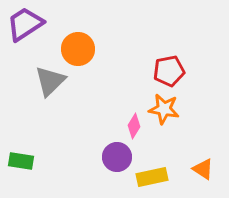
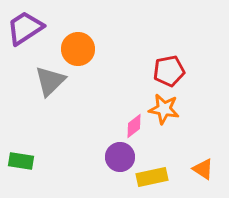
purple trapezoid: moved 4 px down
pink diamond: rotated 20 degrees clockwise
purple circle: moved 3 px right
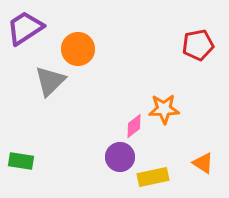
red pentagon: moved 29 px right, 26 px up
orange star: rotated 12 degrees counterclockwise
orange triangle: moved 6 px up
yellow rectangle: moved 1 px right
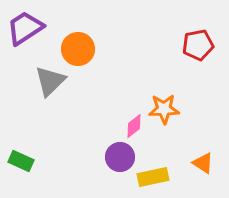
green rectangle: rotated 15 degrees clockwise
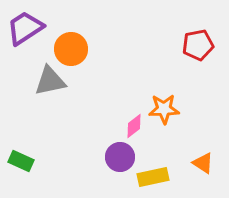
orange circle: moved 7 px left
gray triangle: rotated 32 degrees clockwise
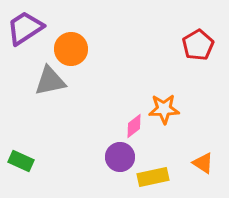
red pentagon: rotated 20 degrees counterclockwise
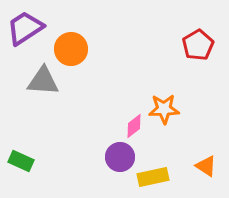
gray triangle: moved 7 px left; rotated 16 degrees clockwise
orange triangle: moved 3 px right, 3 px down
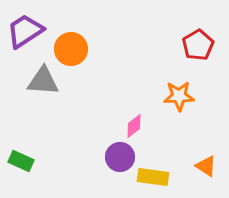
purple trapezoid: moved 3 px down
orange star: moved 15 px right, 13 px up
yellow rectangle: rotated 20 degrees clockwise
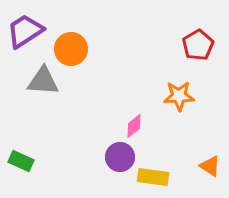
orange triangle: moved 4 px right
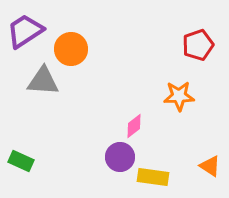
red pentagon: rotated 12 degrees clockwise
